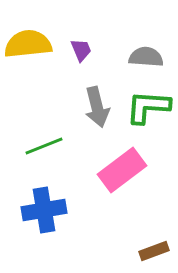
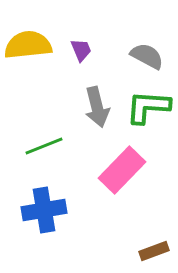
yellow semicircle: moved 1 px down
gray semicircle: moved 1 px right, 1 px up; rotated 24 degrees clockwise
pink rectangle: rotated 9 degrees counterclockwise
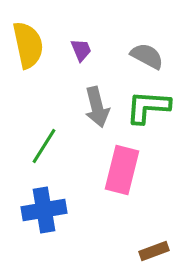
yellow semicircle: rotated 84 degrees clockwise
green line: rotated 36 degrees counterclockwise
pink rectangle: rotated 30 degrees counterclockwise
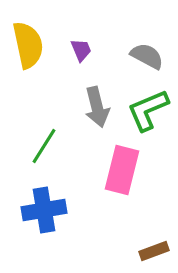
green L-shape: moved 3 px down; rotated 27 degrees counterclockwise
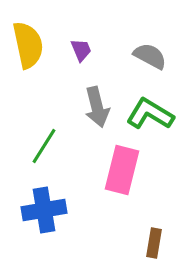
gray semicircle: moved 3 px right
green L-shape: moved 2 px right, 4 px down; rotated 54 degrees clockwise
brown rectangle: moved 8 px up; rotated 60 degrees counterclockwise
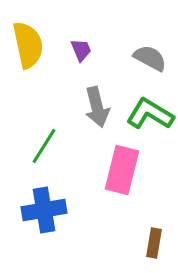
gray semicircle: moved 2 px down
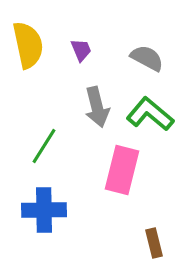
gray semicircle: moved 3 px left
green L-shape: rotated 9 degrees clockwise
blue cross: rotated 9 degrees clockwise
brown rectangle: rotated 24 degrees counterclockwise
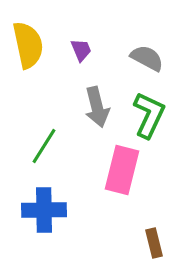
green L-shape: moved 1 px left, 1 px down; rotated 75 degrees clockwise
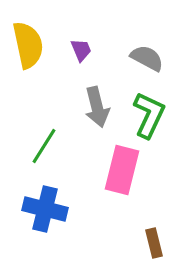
blue cross: moved 1 px right, 1 px up; rotated 15 degrees clockwise
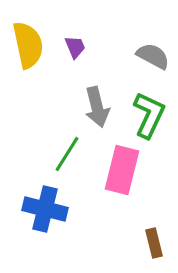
purple trapezoid: moved 6 px left, 3 px up
gray semicircle: moved 6 px right, 2 px up
green line: moved 23 px right, 8 px down
